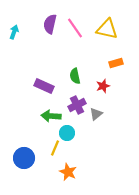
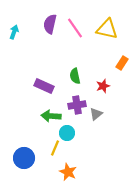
orange rectangle: moved 6 px right; rotated 40 degrees counterclockwise
purple cross: rotated 18 degrees clockwise
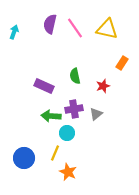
purple cross: moved 3 px left, 4 px down
yellow line: moved 5 px down
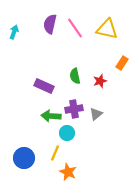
red star: moved 3 px left, 5 px up
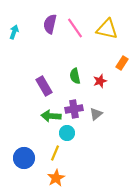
purple rectangle: rotated 36 degrees clockwise
orange star: moved 12 px left, 6 px down; rotated 18 degrees clockwise
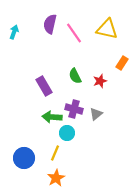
pink line: moved 1 px left, 5 px down
green semicircle: rotated 14 degrees counterclockwise
purple cross: rotated 24 degrees clockwise
green arrow: moved 1 px right, 1 px down
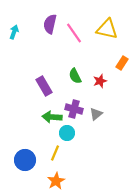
blue circle: moved 1 px right, 2 px down
orange star: moved 3 px down
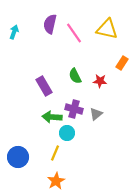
red star: rotated 24 degrees clockwise
blue circle: moved 7 px left, 3 px up
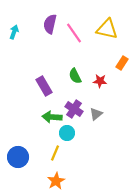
purple cross: rotated 18 degrees clockwise
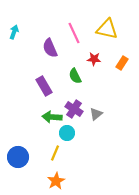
purple semicircle: moved 24 px down; rotated 36 degrees counterclockwise
pink line: rotated 10 degrees clockwise
red star: moved 6 px left, 22 px up
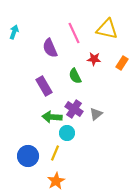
blue circle: moved 10 px right, 1 px up
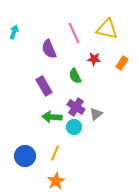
purple semicircle: moved 1 px left, 1 px down
purple cross: moved 2 px right, 2 px up
cyan circle: moved 7 px right, 6 px up
blue circle: moved 3 px left
